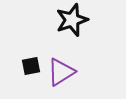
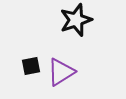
black star: moved 4 px right
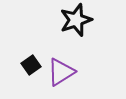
black square: moved 1 px up; rotated 24 degrees counterclockwise
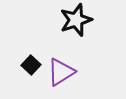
black square: rotated 12 degrees counterclockwise
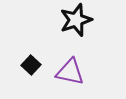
purple triangle: moved 9 px right; rotated 44 degrees clockwise
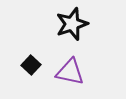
black star: moved 4 px left, 4 px down
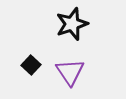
purple triangle: rotated 44 degrees clockwise
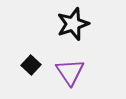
black star: moved 1 px right
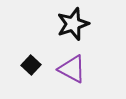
purple triangle: moved 2 px right, 3 px up; rotated 28 degrees counterclockwise
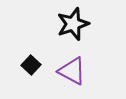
purple triangle: moved 2 px down
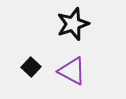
black square: moved 2 px down
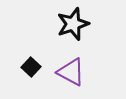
purple triangle: moved 1 px left, 1 px down
